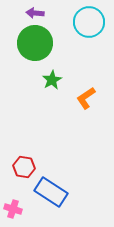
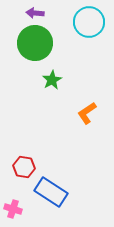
orange L-shape: moved 1 px right, 15 px down
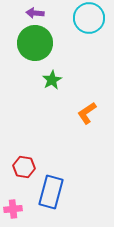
cyan circle: moved 4 px up
blue rectangle: rotated 72 degrees clockwise
pink cross: rotated 24 degrees counterclockwise
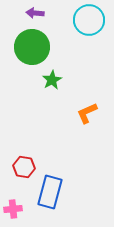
cyan circle: moved 2 px down
green circle: moved 3 px left, 4 px down
orange L-shape: rotated 10 degrees clockwise
blue rectangle: moved 1 px left
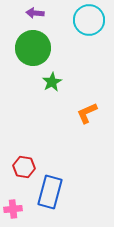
green circle: moved 1 px right, 1 px down
green star: moved 2 px down
